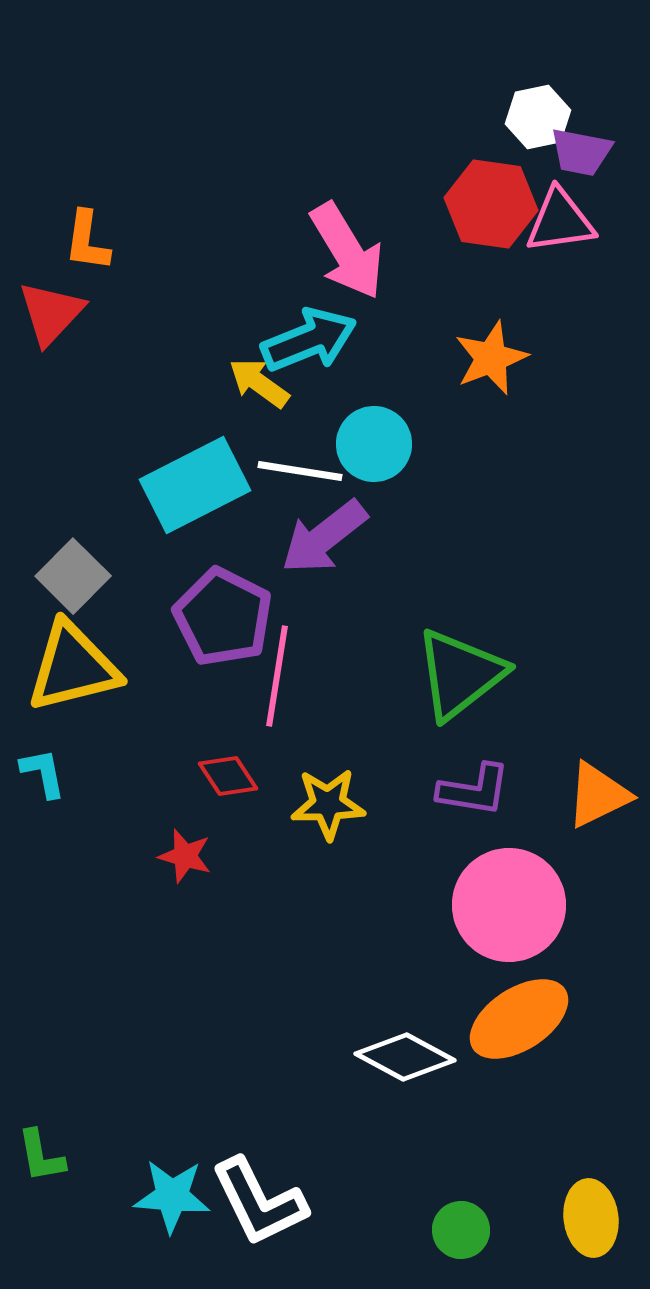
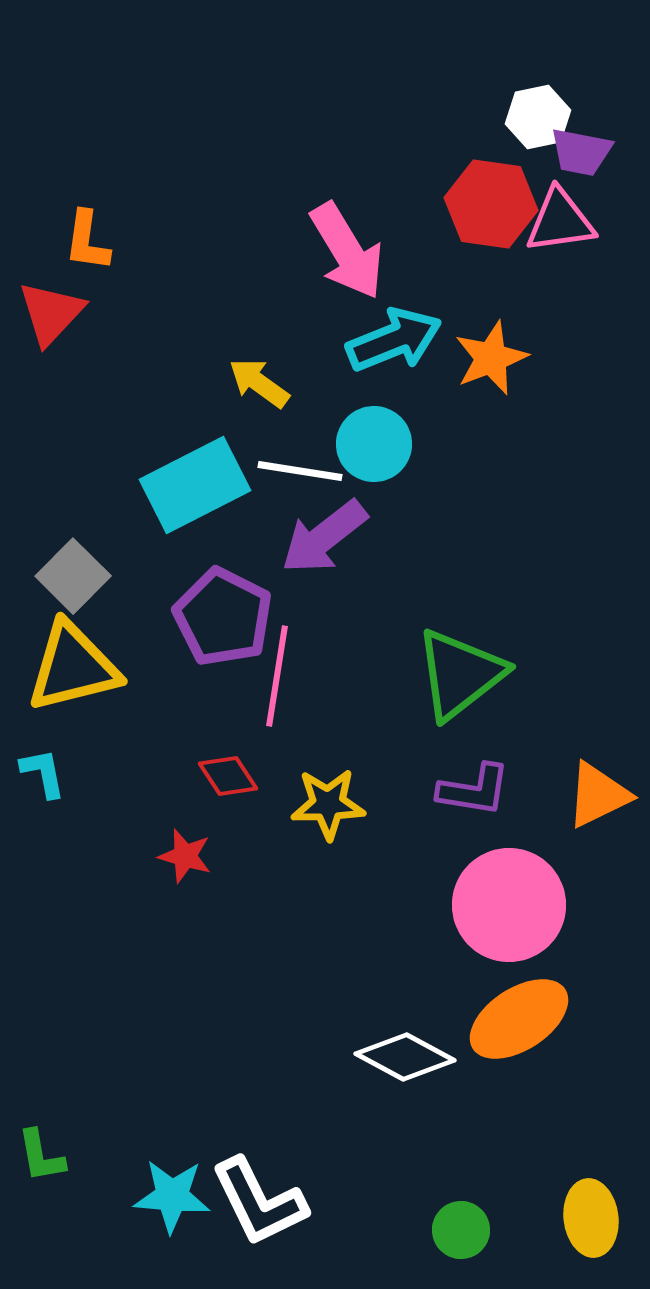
cyan arrow: moved 85 px right
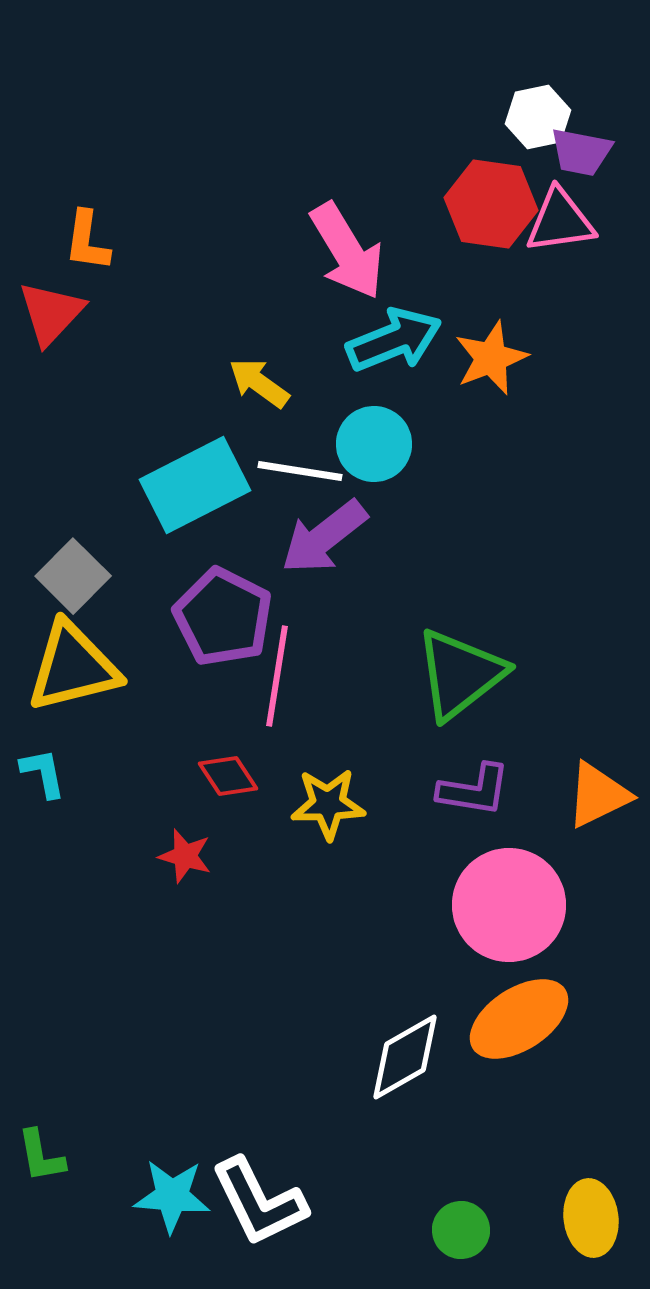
white diamond: rotated 58 degrees counterclockwise
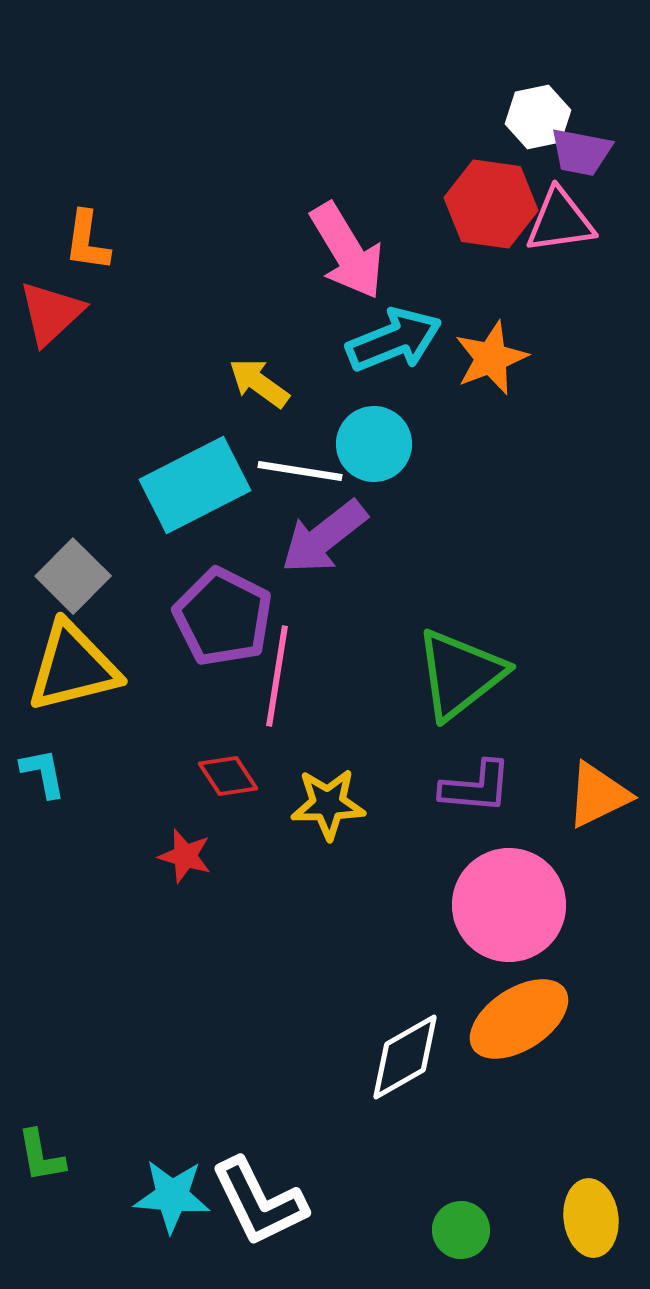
red triangle: rotated 4 degrees clockwise
purple L-shape: moved 2 px right, 3 px up; rotated 4 degrees counterclockwise
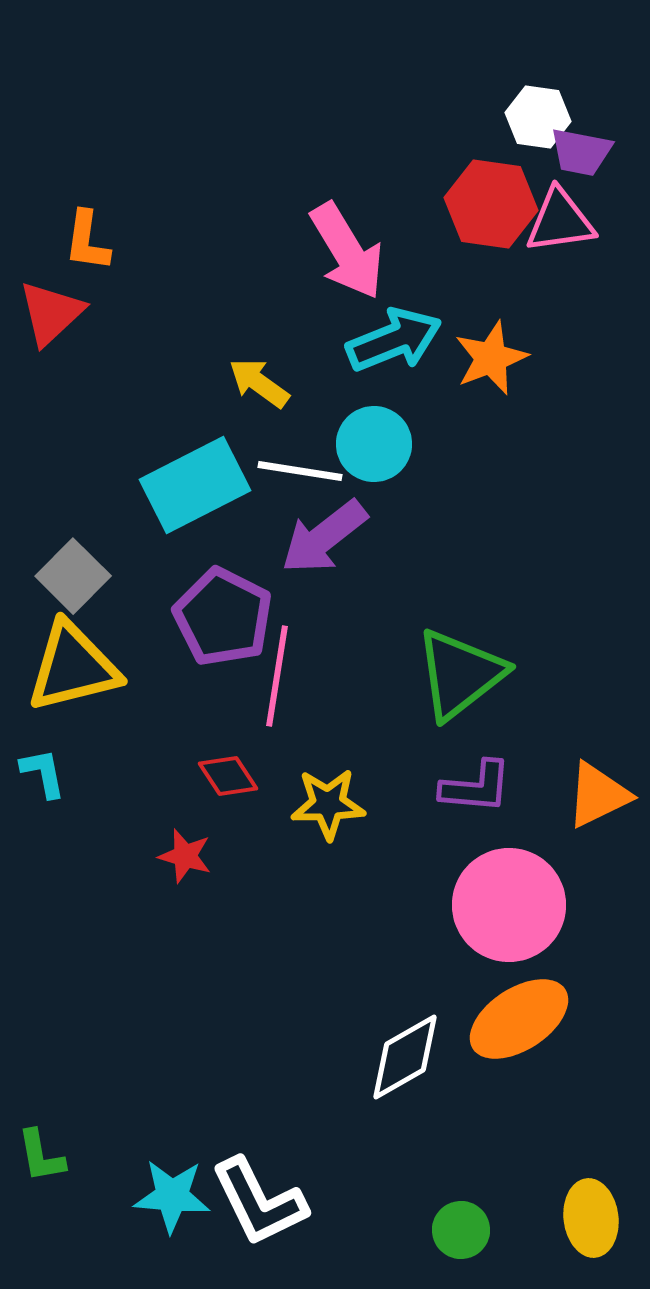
white hexagon: rotated 20 degrees clockwise
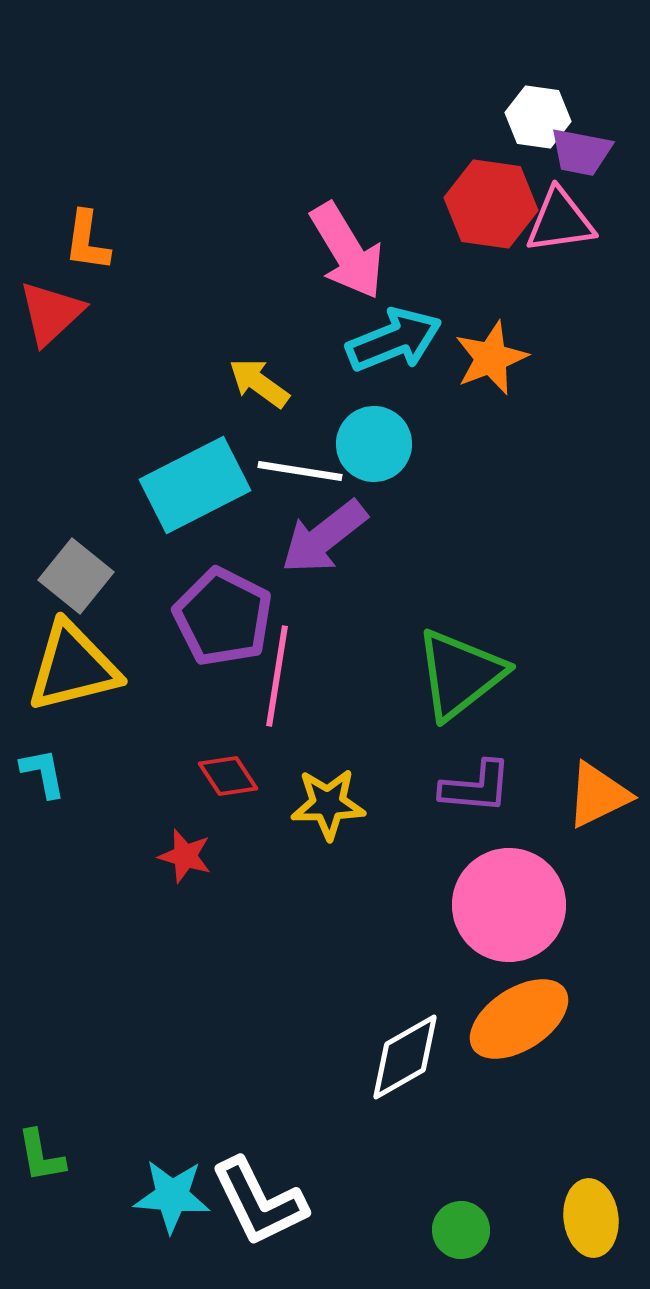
gray square: moved 3 px right; rotated 6 degrees counterclockwise
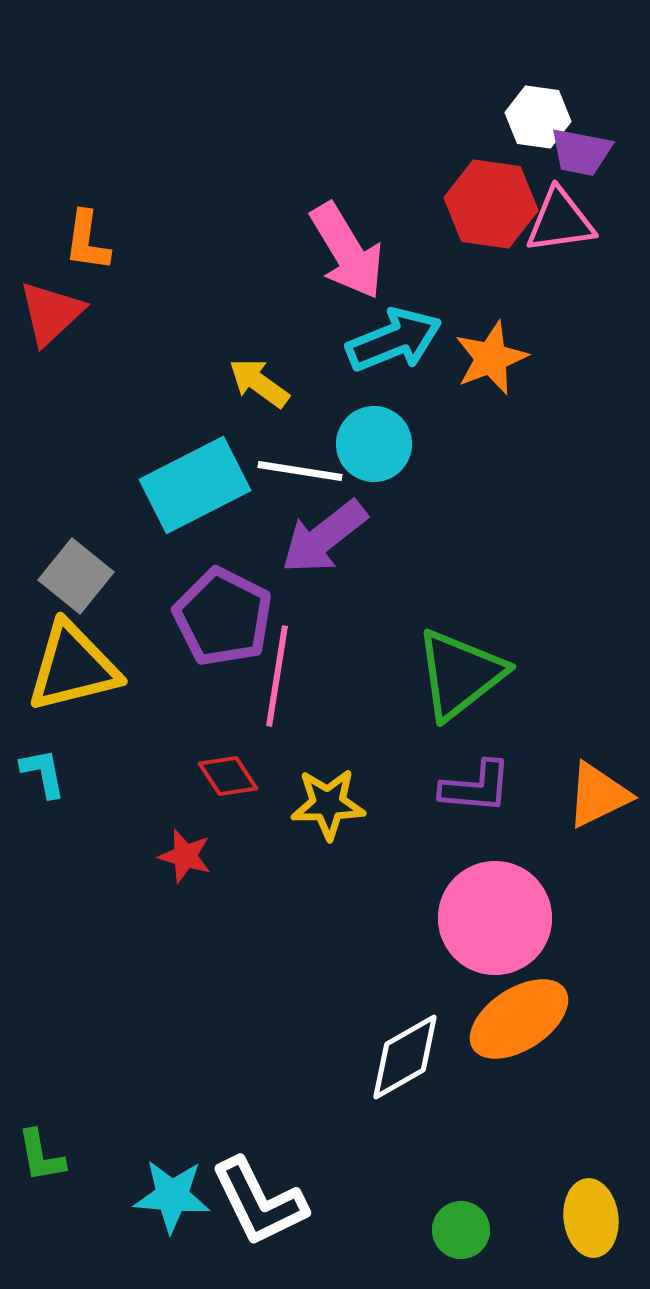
pink circle: moved 14 px left, 13 px down
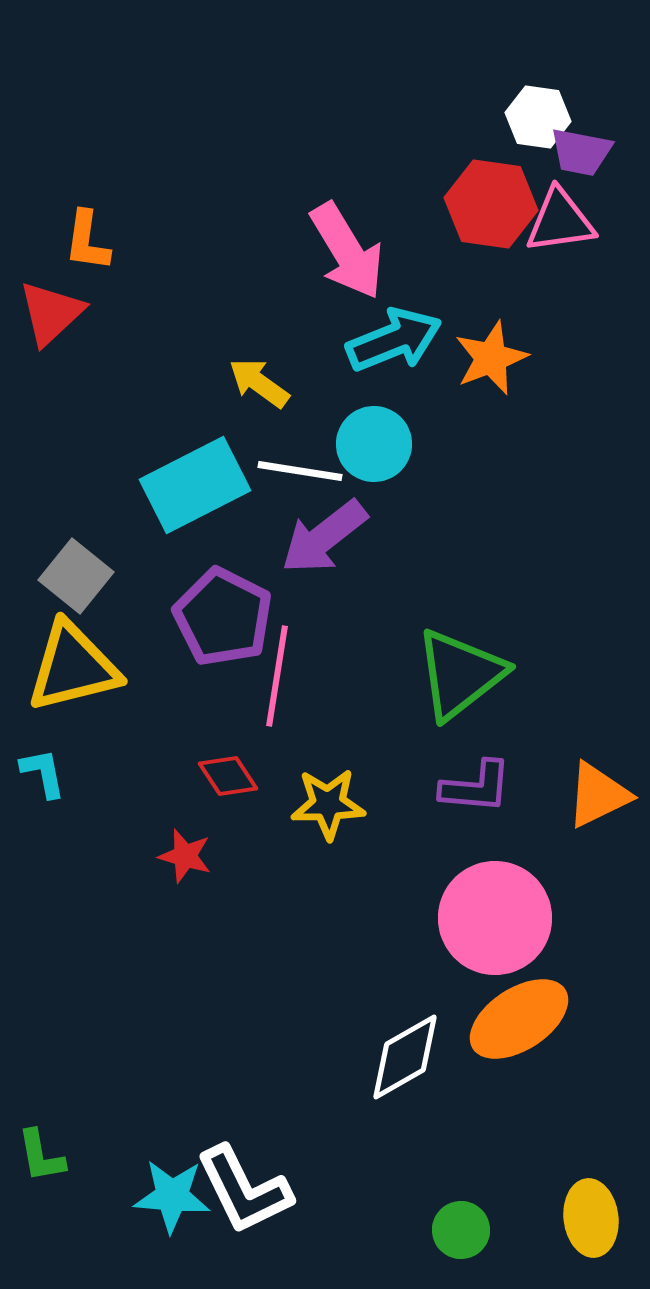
white L-shape: moved 15 px left, 12 px up
